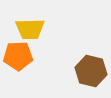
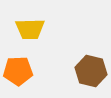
orange pentagon: moved 15 px down
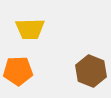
brown hexagon: rotated 8 degrees clockwise
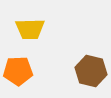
brown hexagon: rotated 8 degrees counterclockwise
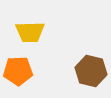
yellow trapezoid: moved 3 px down
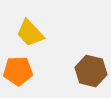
yellow trapezoid: moved 1 px down; rotated 48 degrees clockwise
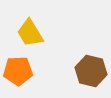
yellow trapezoid: rotated 12 degrees clockwise
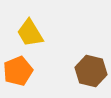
orange pentagon: rotated 20 degrees counterclockwise
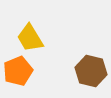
yellow trapezoid: moved 5 px down
